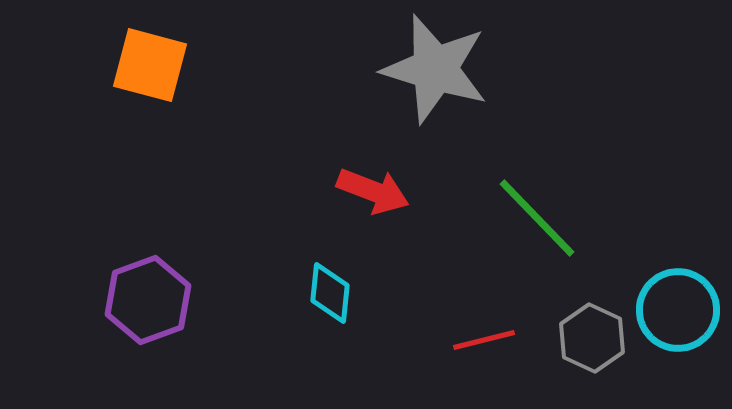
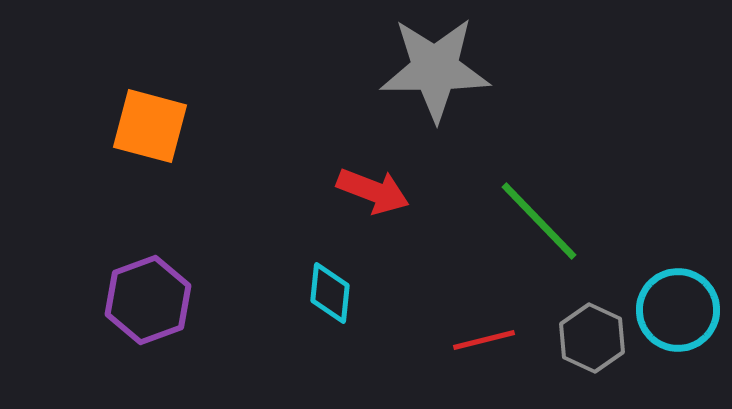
orange square: moved 61 px down
gray star: rotated 17 degrees counterclockwise
green line: moved 2 px right, 3 px down
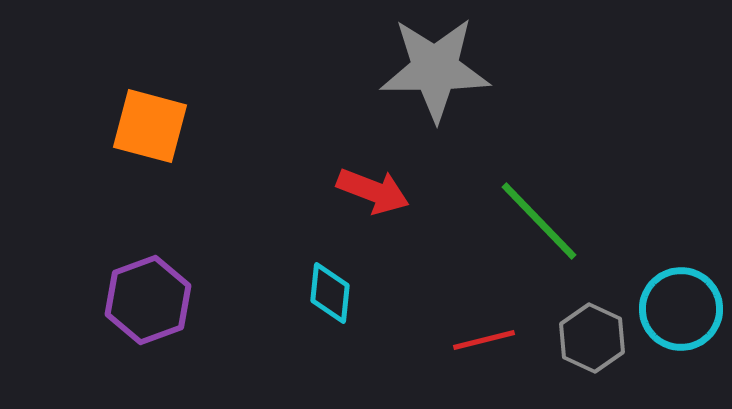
cyan circle: moved 3 px right, 1 px up
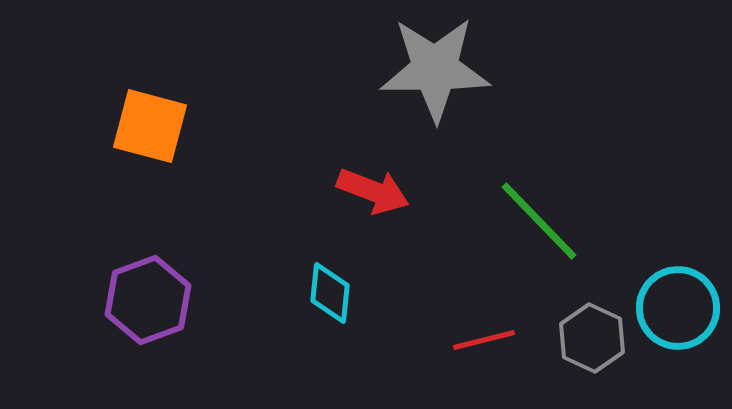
cyan circle: moved 3 px left, 1 px up
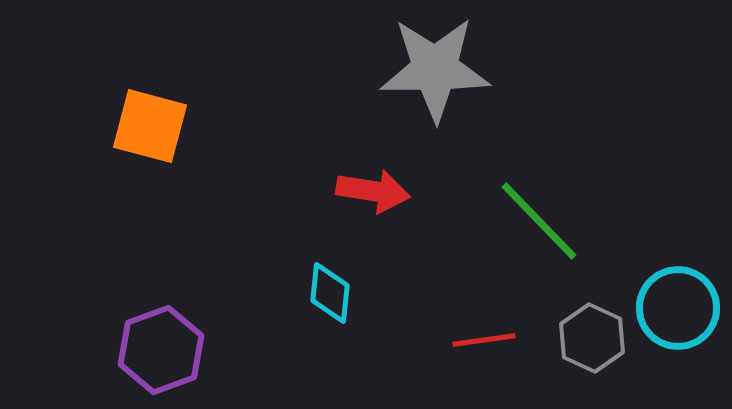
red arrow: rotated 12 degrees counterclockwise
purple hexagon: moved 13 px right, 50 px down
red line: rotated 6 degrees clockwise
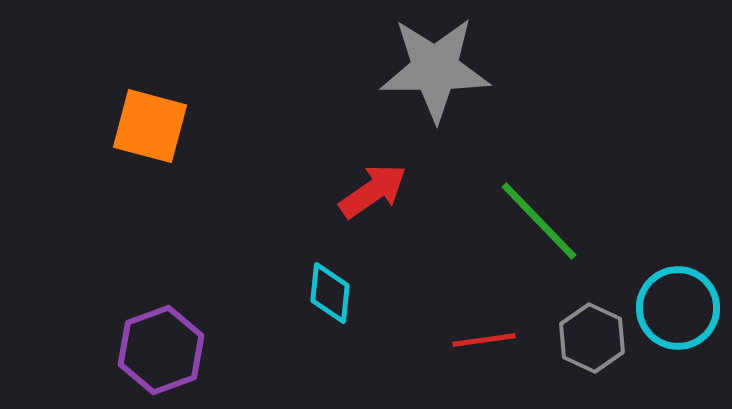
red arrow: rotated 44 degrees counterclockwise
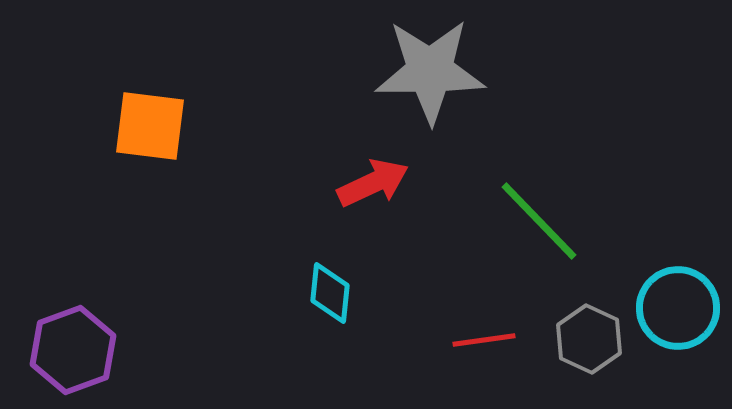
gray star: moved 5 px left, 2 px down
orange square: rotated 8 degrees counterclockwise
red arrow: moved 8 px up; rotated 10 degrees clockwise
gray hexagon: moved 3 px left, 1 px down
purple hexagon: moved 88 px left
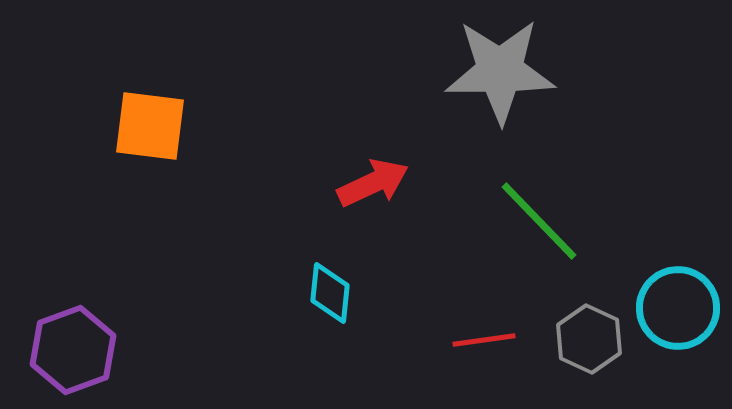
gray star: moved 70 px right
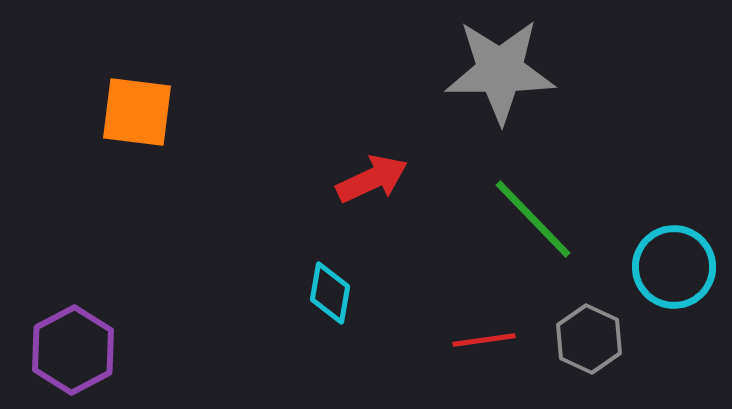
orange square: moved 13 px left, 14 px up
red arrow: moved 1 px left, 4 px up
green line: moved 6 px left, 2 px up
cyan diamond: rotated 4 degrees clockwise
cyan circle: moved 4 px left, 41 px up
purple hexagon: rotated 8 degrees counterclockwise
